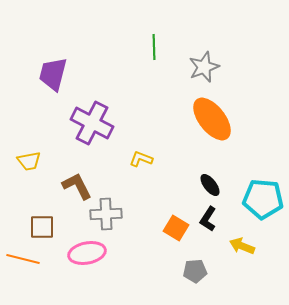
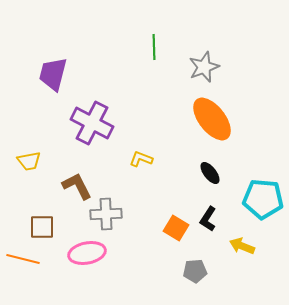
black ellipse: moved 12 px up
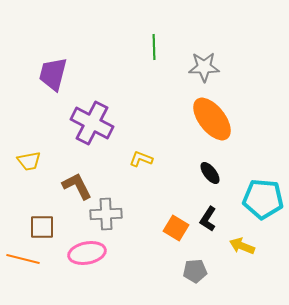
gray star: rotated 20 degrees clockwise
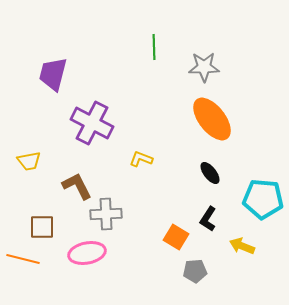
orange square: moved 9 px down
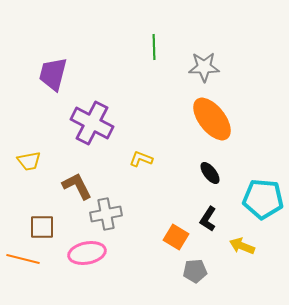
gray cross: rotated 8 degrees counterclockwise
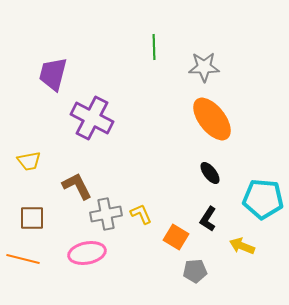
purple cross: moved 5 px up
yellow L-shape: moved 55 px down; rotated 45 degrees clockwise
brown square: moved 10 px left, 9 px up
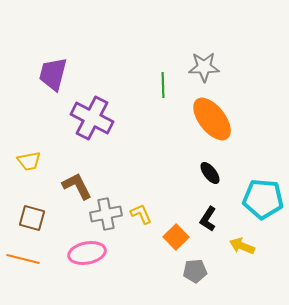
green line: moved 9 px right, 38 px down
brown square: rotated 16 degrees clockwise
orange square: rotated 15 degrees clockwise
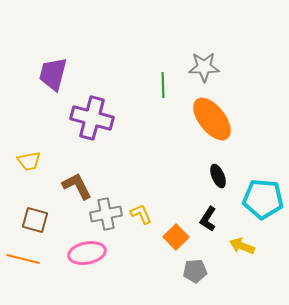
purple cross: rotated 12 degrees counterclockwise
black ellipse: moved 8 px right, 3 px down; rotated 15 degrees clockwise
brown square: moved 3 px right, 2 px down
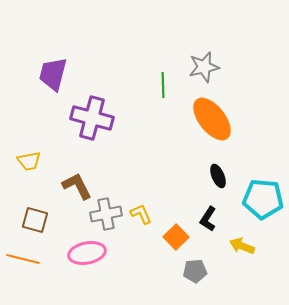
gray star: rotated 12 degrees counterclockwise
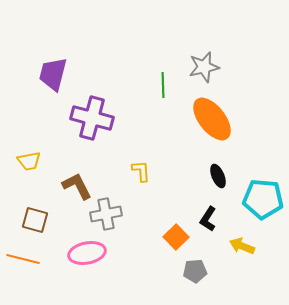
yellow L-shape: moved 43 px up; rotated 20 degrees clockwise
